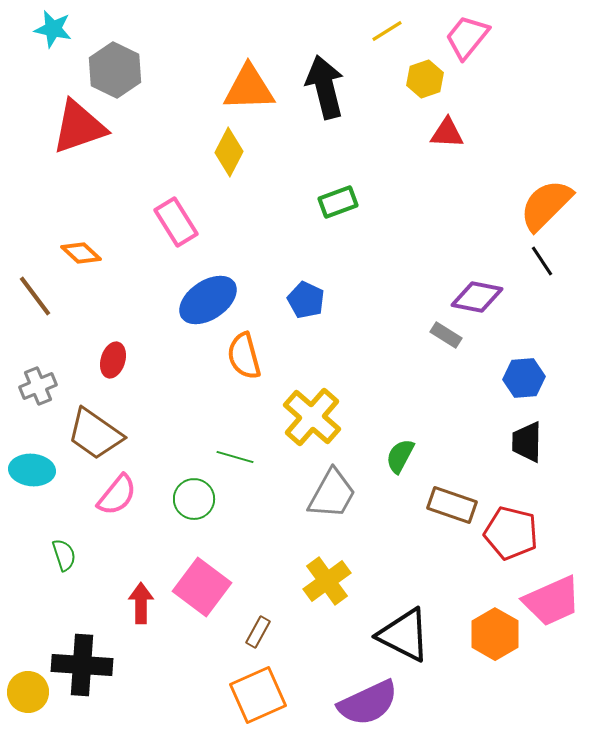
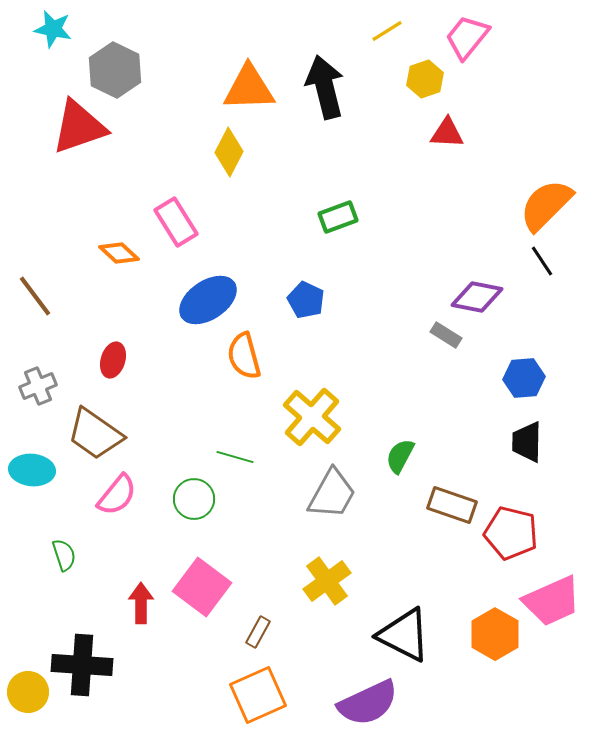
green rectangle at (338, 202): moved 15 px down
orange diamond at (81, 253): moved 38 px right
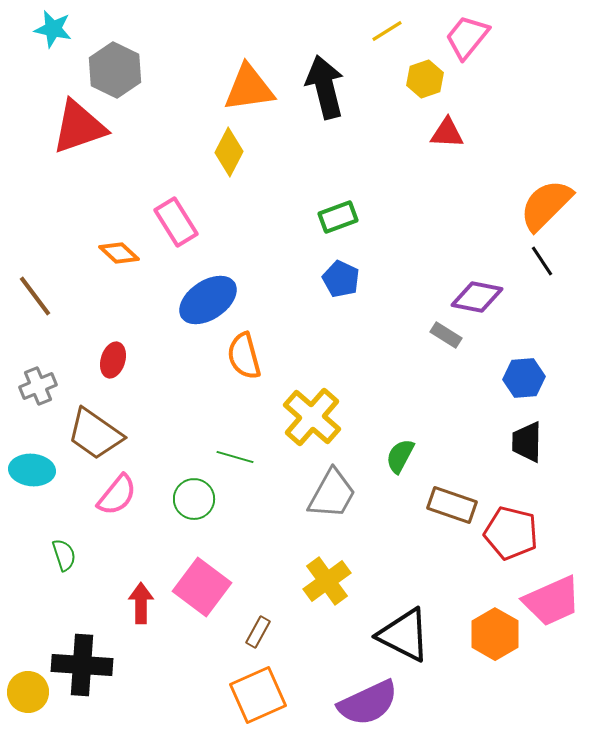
orange triangle at (249, 88): rotated 6 degrees counterclockwise
blue pentagon at (306, 300): moved 35 px right, 21 px up
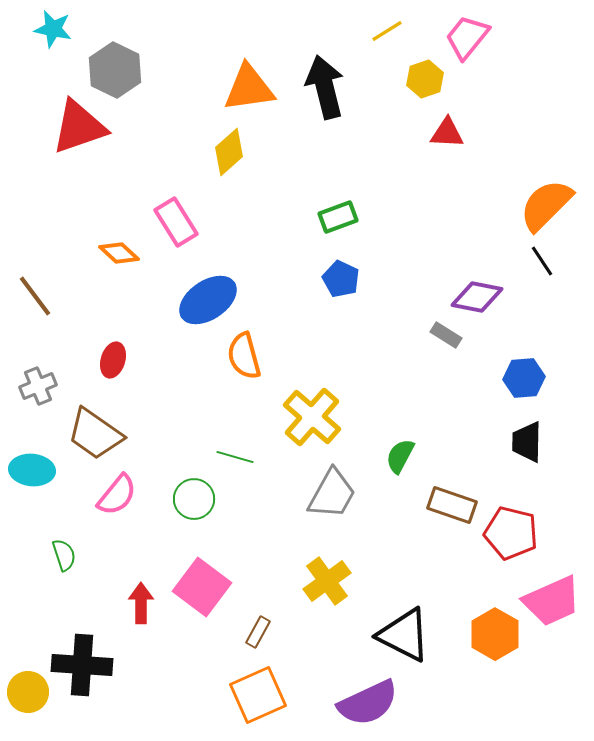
yellow diamond at (229, 152): rotated 21 degrees clockwise
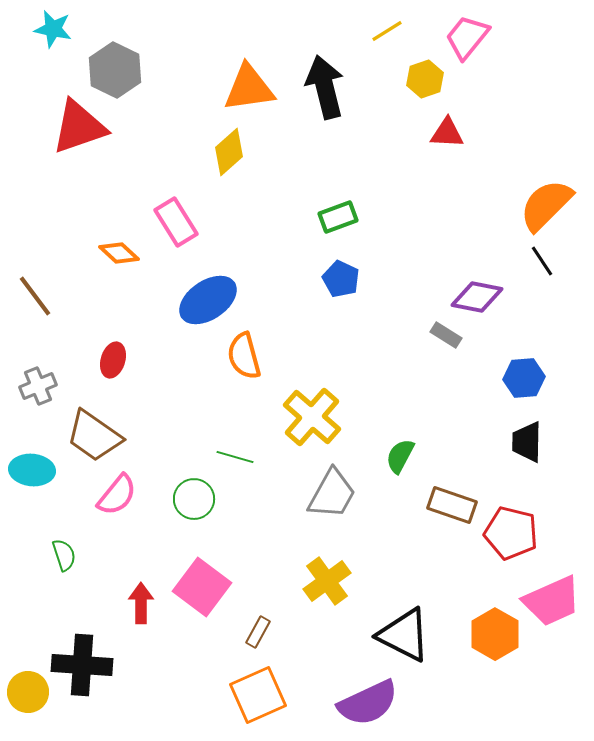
brown trapezoid at (95, 434): moved 1 px left, 2 px down
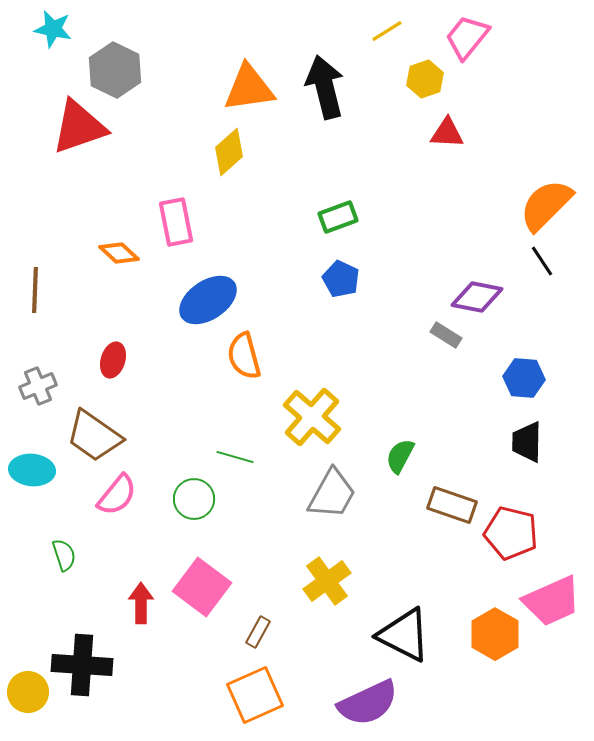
pink rectangle at (176, 222): rotated 21 degrees clockwise
brown line at (35, 296): moved 6 px up; rotated 39 degrees clockwise
blue hexagon at (524, 378): rotated 9 degrees clockwise
orange square at (258, 695): moved 3 px left
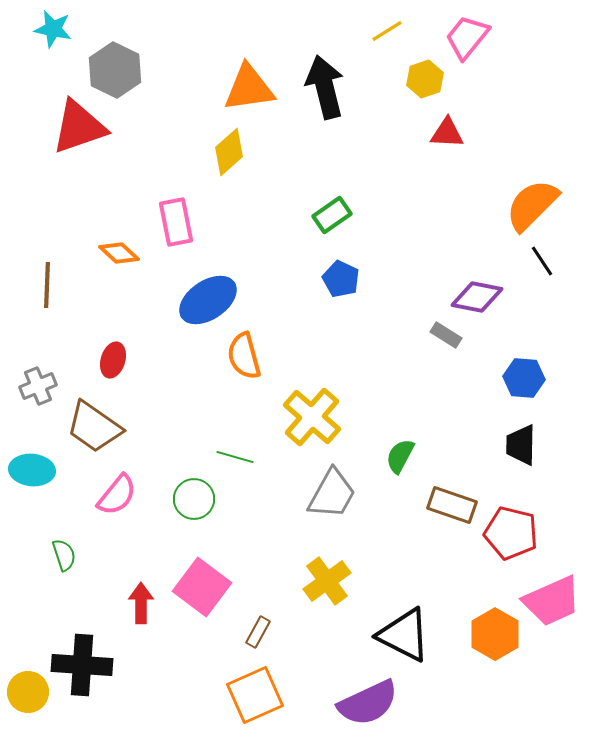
orange semicircle at (546, 205): moved 14 px left
green rectangle at (338, 217): moved 6 px left, 2 px up; rotated 15 degrees counterclockwise
brown line at (35, 290): moved 12 px right, 5 px up
brown trapezoid at (94, 436): moved 9 px up
black trapezoid at (527, 442): moved 6 px left, 3 px down
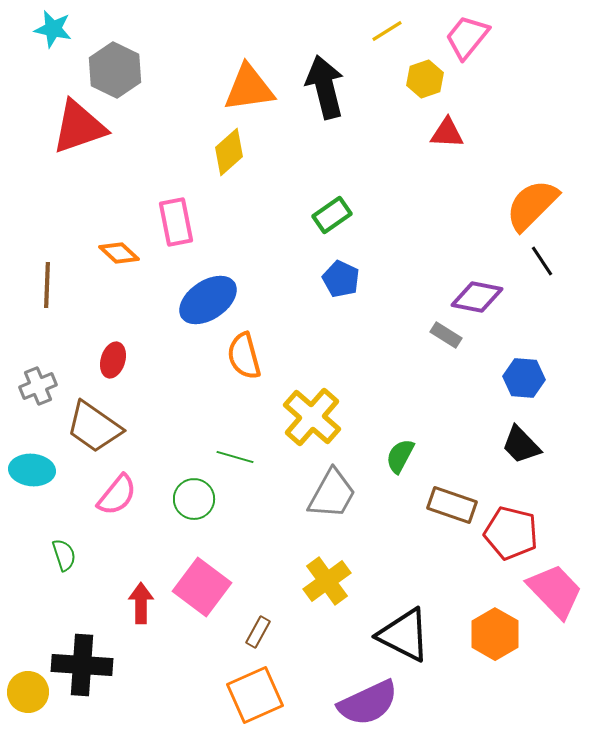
black trapezoid at (521, 445): rotated 45 degrees counterclockwise
pink trapezoid at (552, 601): moved 3 px right, 10 px up; rotated 110 degrees counterclockwise
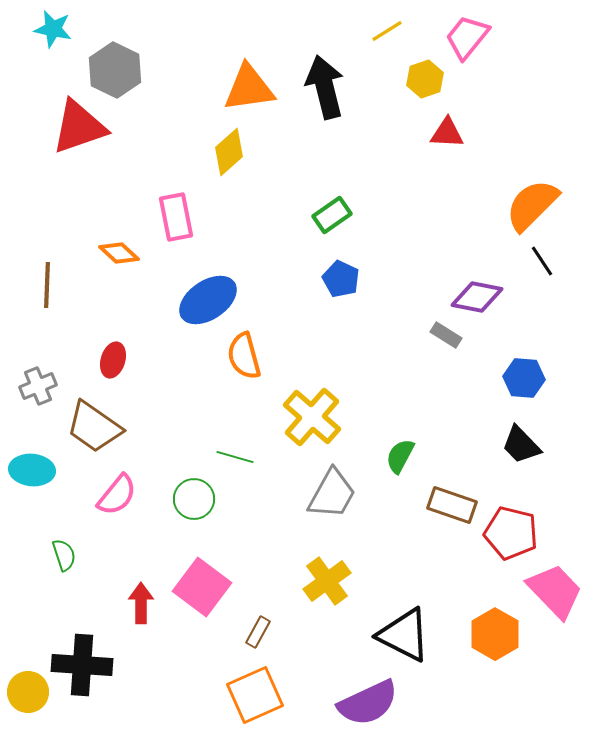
pink rectangle at (176, 222): moved 5 px up
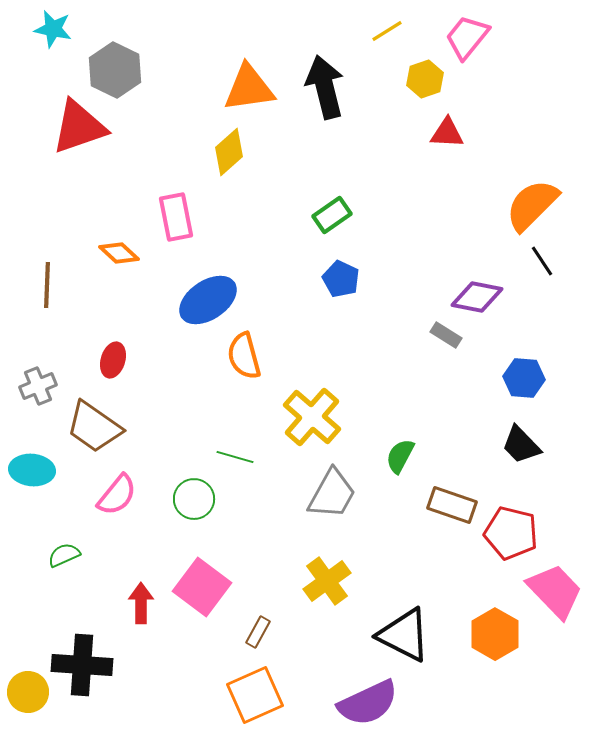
green semicircle at (64, 555): rotated 96 degrees counterclockwise
